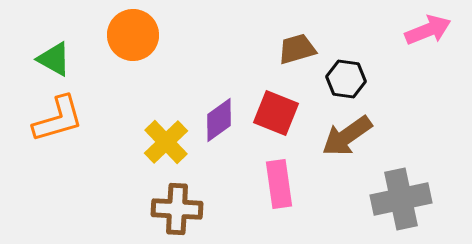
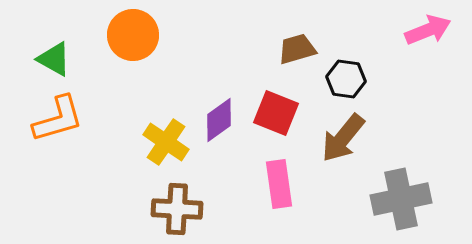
brown arrow: moved 4 px left, 2 px down; rotated 16 degrees counterclockwise
yellow cross: rotated 12 degrees counterclockwise
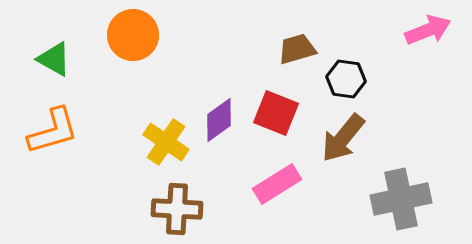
orange L-shape: moved 5 px left, 12 px down
pink rectangle: moved 2 px left; rotated 66 degrees clockwise
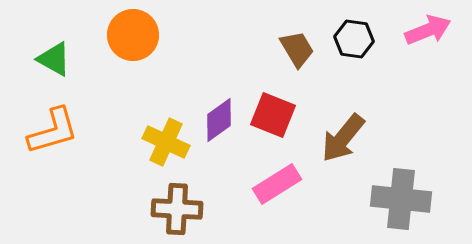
brown trapezoid: rotated 75 degrees clockwise
black hexagon: moved 8 px right, 40 px up
red square: moved 3 px left, 2 px down
yellow cross: rotated 9 degrees counterclockwise
gray cross: rotated 18 degrees clockwise
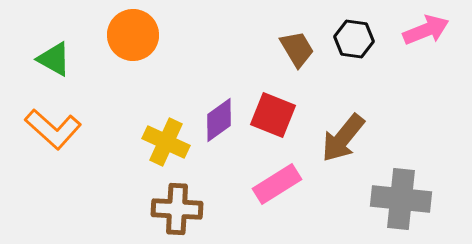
pink arrow: moved 2 px left
orange L-shape: moved 2 px up; rotated 58 degrees clockwise
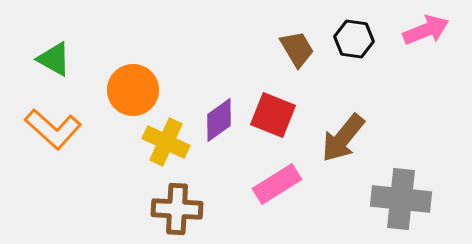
orange circle: moved 55 px down
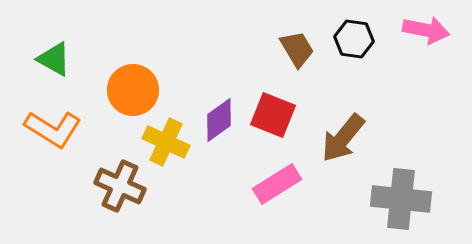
pink arrow: rotated 33 degrees clockwise
orange L-shape: rotated 10 degrees counterclockwise
brown cross: moved 57 px left, 23 px up; rotated 21 degrees clockwise
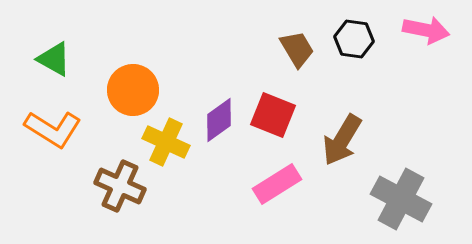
brown arrow: moved 1 px left, 2 px down; rotated 8 degrees counterclockwise
gray cross: rotated 22 degrees clockwise
